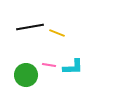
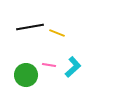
cyan L-shape: rotated 40 degrees counterclockwise
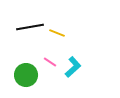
pink line: moved 1 px right, 3 px up; rotated 24 degrees clockwise
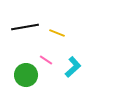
black line: moved 5 px left
pink line: moved 4 px left, 2 px up
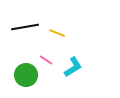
cyan L-shape: rotated 10 degrees clockwise
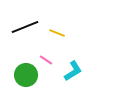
black line: rotated 12 degrees counterclockwise
cyan L-shape: moved 4 px down
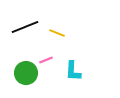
pink line: rotated 56 degrees counterclockwise
cyan L-shape: rotated 125 degrees clockwise
green circle: moved 2 px up
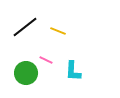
black line: rotated 16 degrees counterclockwise
yellow line: moved 1 px right, 2 px up
pink line: rotated 48 degrees clockwise
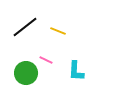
cyan L-shape: moved 3 px right
